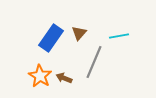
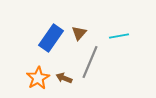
gray line: moved 4 px left
orange star: moved 2 px left, 2 px down; rotated 10 degrees clockwise
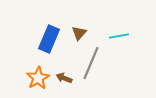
blue rectangle: moved 2 px left, 1 px down; rotated 12 degrees counterclockwise
gray line: moved 1 px right, 1 px down
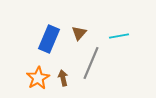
brown arrow: moved 1 px left; rotated 56 degrees clockwise
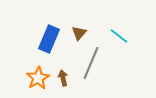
cyan line: rotated 48 degrees clockwise
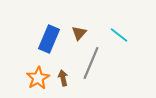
cyan line: moved 1 px up
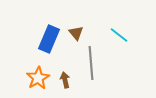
brown triangle: moved 3 px left; rotated 21 degrees counterclockwise
gray line: rotated 28 degrees counterclockwise
brown arrow: moved 2 px right, 2 px down
